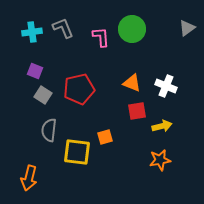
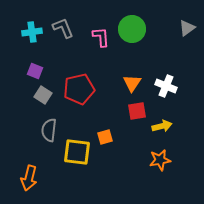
orange triangle: rotated 42 degrees clockwise
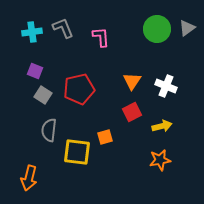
green circle: moved 25 px right
orange triangle: moved 2 px up
red square: moved 5 px left, 1 px down; rotated 18 degrees counterclockwise
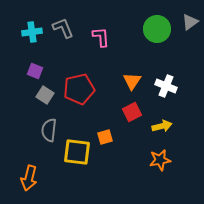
gray triangle: moved 3 px right, 6 px up
gray square: moved 2 px right
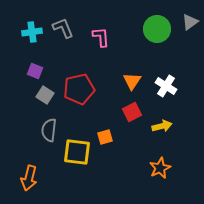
white cross: rotated 10 degrees clockwise
orange star: moved 8 px down; rotated 15 degrees counterclockwise
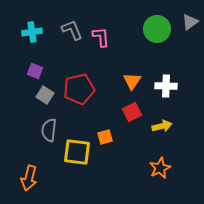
gray L-shape: moved 9 px right, 2 px down
white cross: rotated 30 degrees counterclockwise
